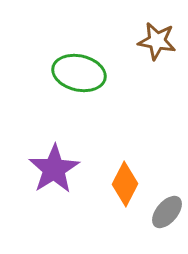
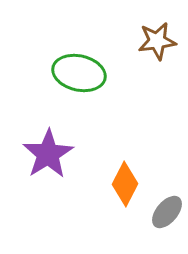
brown star: rotated 18 degrees counterclockwise
purple star: moved 6 px left, 15 px up
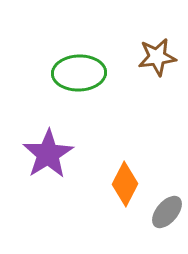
brown star: moved 16 px down
green ellipse: rotated 15 degrees counterclockwise
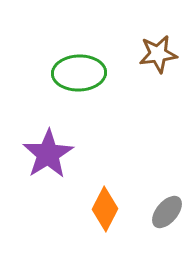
brown star: moved 1 px right, 3 px up
orange diamond: moved 20 px left, 25 px down
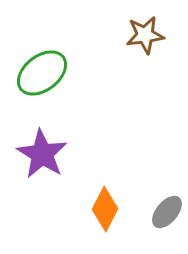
brown star: moved 13 px left, 19 px up
green ellipse: moved 37 px left; rotated 36 degrees counterclockwise
purple star: moved 6 px left; rotated 9 degrees counterclockwise
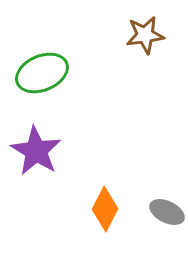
green ellipse: rotated 15 degrees clockwise
purple star: moved 6 px left, 3 px up
gray ellipse: rotated 76 degrees clockwise
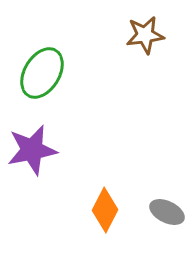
green ellipse: rotated 36 degrees counterclockwise
purple star: moved 4 px left, 1 px up; rotated 30 degrees clockwise
orange diamond: moved 1 px down
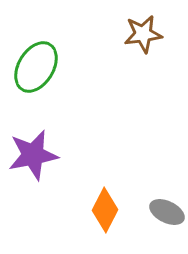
brown star: moved 2 px left, 1 px up
green ellipse: moved 6 px left, 6 px up
purple star: moved 1 px right, 5 px down
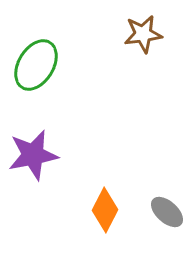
green ellipse: moved 2 px up
gray ellipse: rotated 16 degrees clockwise
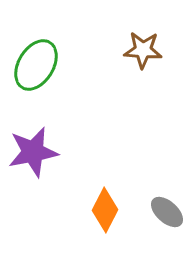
brown star: moved 16 px down; rotated 12 degrees clockwise
purple star: moved 3 px up
